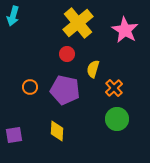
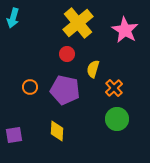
cyan arrow: moved 2 px down
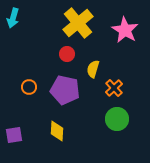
orange circle: moved 1 px left
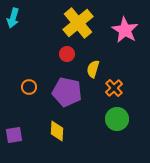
purple pentagon: moved 2 px right, 2 px down
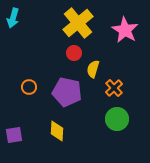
red circle: moved 7 px right, 1 px up
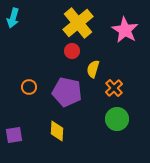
red circle: moved 2 px left, 2 px up
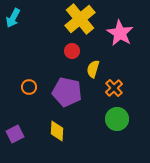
cyan arrow: rotated 12 degrees clockwise
yellow cross: moved 2 px right, 4 px up
pink star: moved 5 px left, 3 px down
purple square: moved 1 px right, 1 px up; rotated 18 degrees counterclockwise
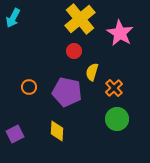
red circle: moved 2 px right
yellow semicircle: moved 1 px left, 3 px down
